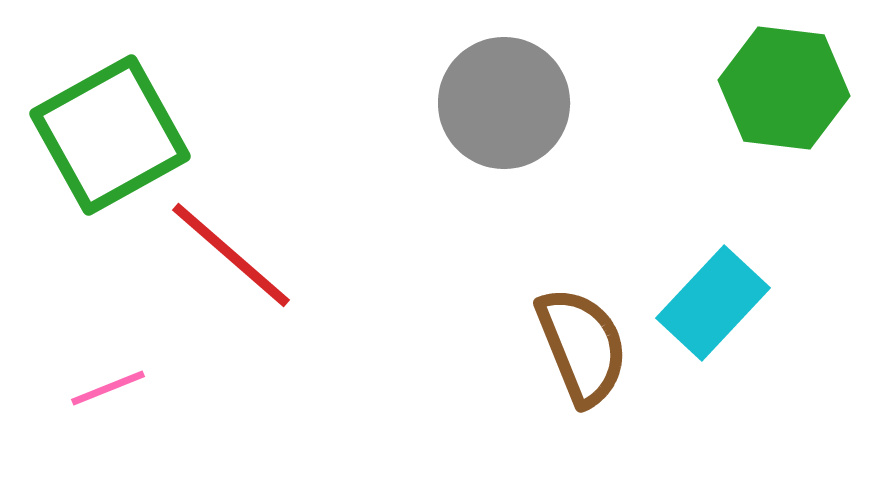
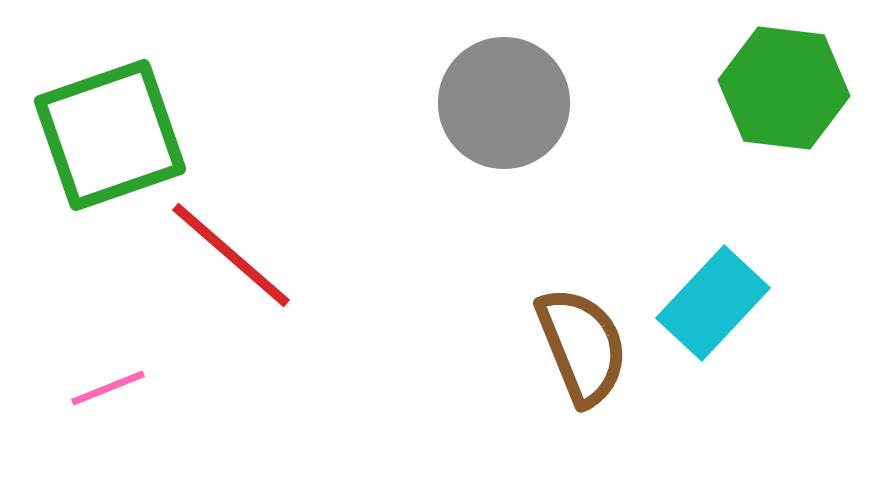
green square: rotated 10 degrees clockwise
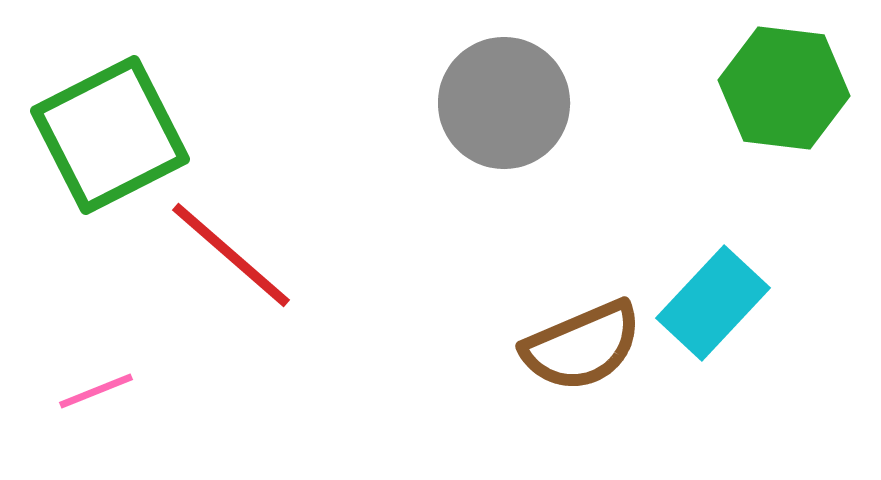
green square: rotated 8 degrees counterclockwise
brown semicircle: rotated 89 degrees clockwise
pink line: moved 12 px left, 3 px down
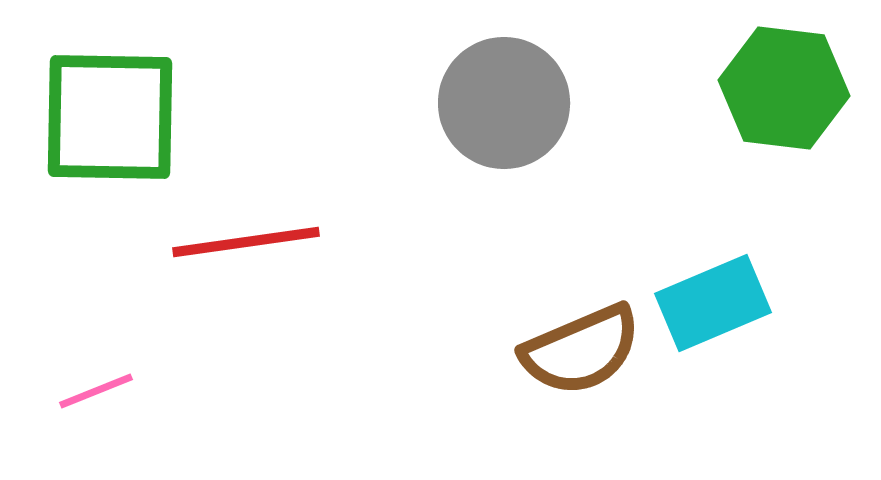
green square: moved 18 px up; rotated 28 degrees clockwise
red line: moved 15 px right, 13 px up; rotated 49 degrees counterclockwise
cyan rectangle: rotated 24 degrees clockwise
brown semicircle: moved 1 px left, 4 px down
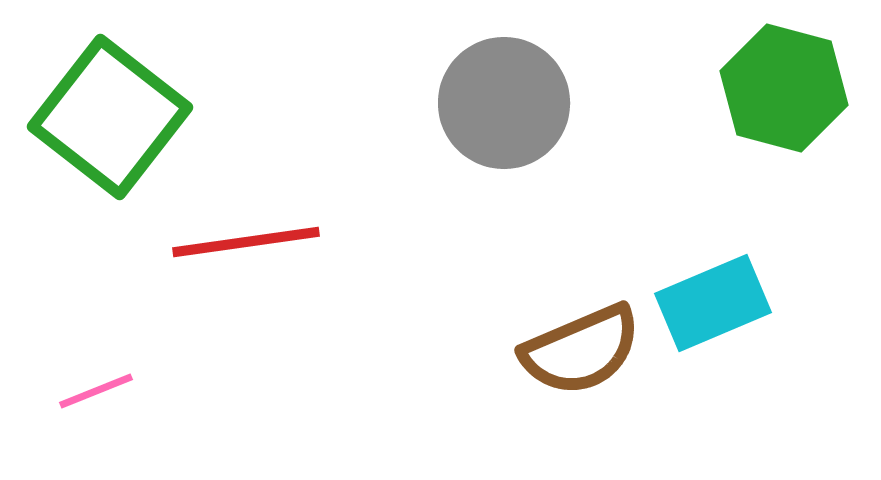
green hexagon: rotated 8 degrees clockwise
green square: rotated 37 degrees clockwise
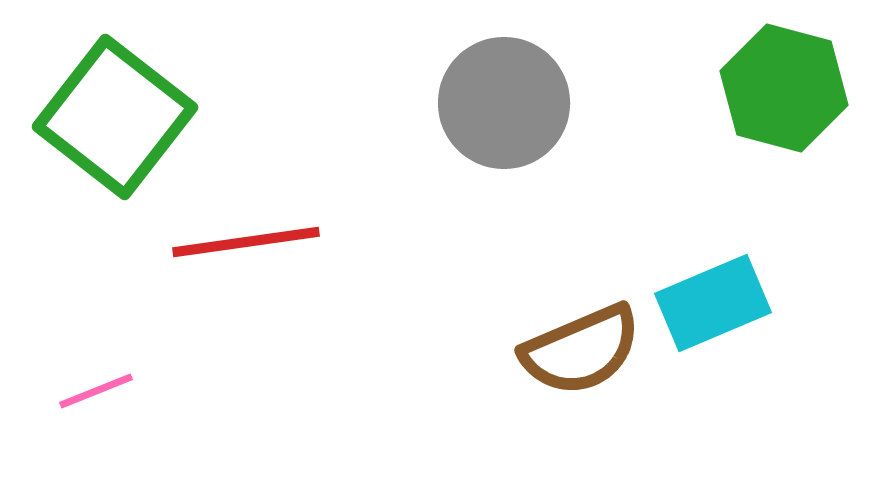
green square: moved 5 px right
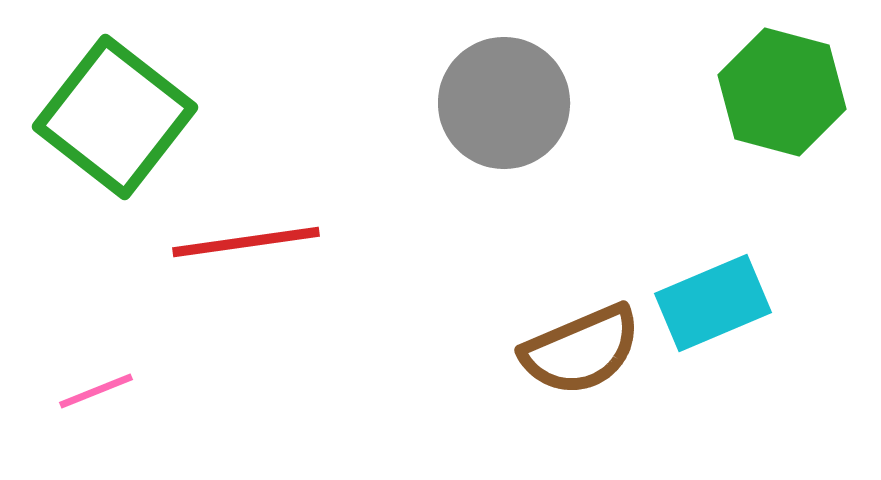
green hexagon: moved 2 px left, 4 px down
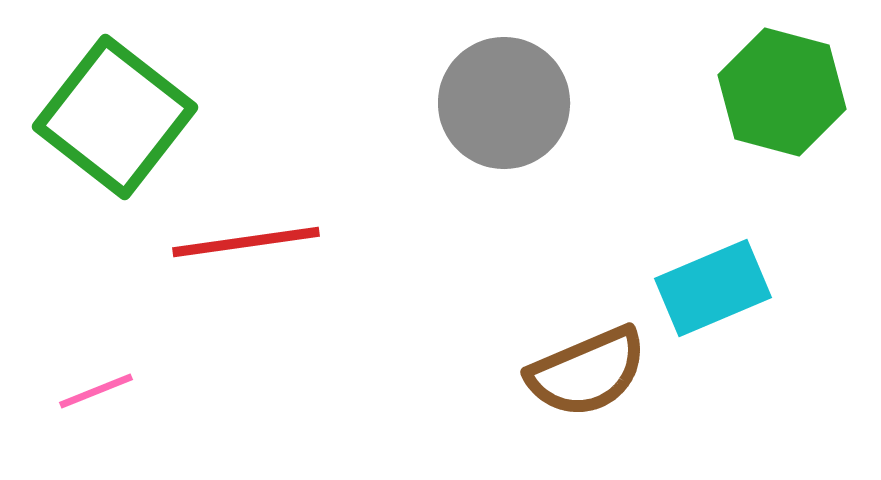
cyan rectangle: moved 15 px up
brown semicircle: moved 6 px right, 22 px down
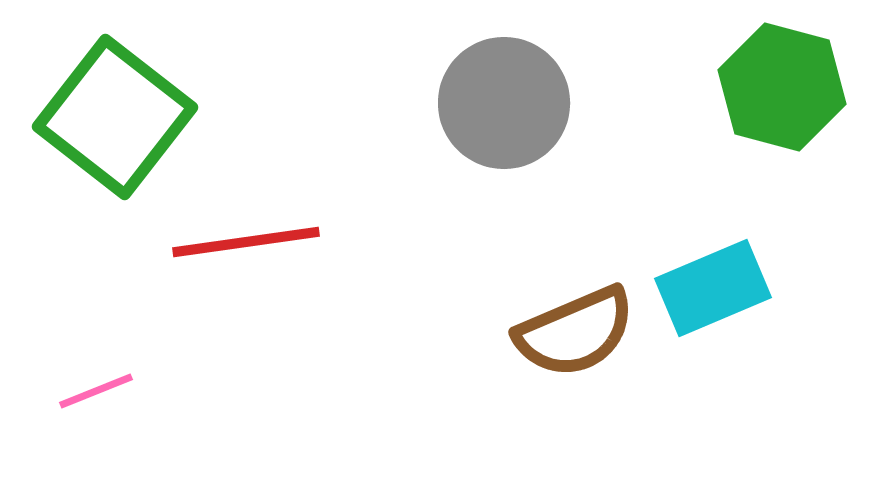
green hexagon: moved 5 px up
brown semicircle: moved 12 px left, 40 px up
